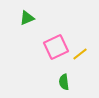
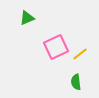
green semicircle: moved 12 px right
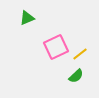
green semicircle: moved 6 px up; rotated 126 degrees counterclockwise
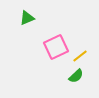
yellow line: moved 2 px down
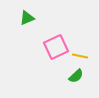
yellow line: rotated 49 degrees clockwise
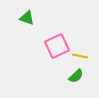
green triangle: rotated 42 degrees clockwise
pink square: moved 1 px right, 1 px up
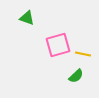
pink square: moved 1 px right, 1 px up; rotated 10 degrees clockwise
yellow line: moved 3 px right, 2 px up
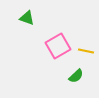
pink square: moved 1 px down; rotated 15 degrees counterclockwise
yellow line: moved 3 px right, 3 px up
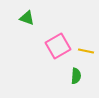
green semicircle: rotated 42 degrees counterclockwise
